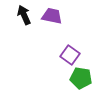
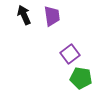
purple trapezoid: rotated 70 degrees clockwise
purple square: moved 1 px up; rotated 18 degrees clockwise
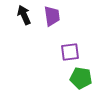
purple square: moved 2 px up; rotated 30 degrees clockwise
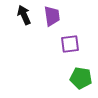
purple square: moved 8 px up
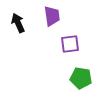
black arrow: moved 6 px left, 8 px down
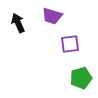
purple trapezoid: rotated 115 degrees clockwise
green pentagon: rotated 25 degrees counterclockwise
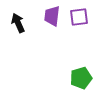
purple trapezoid: rotated 80 degrees clockwise
purple square: moved 9 px right, 27 px up
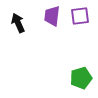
purple square: moved 1 px right, 1 px up
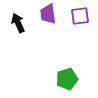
purple trapezoid: moved 4 px left, 2 px up; rotated 15 degrees counterclockwise
green pentagon: moved 14 px left, 1 px down
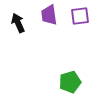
purple trapezoid: moved 1 px right, 1 px down
green pentagon: moved 3 px right, 3 px down
